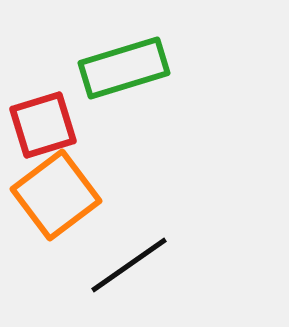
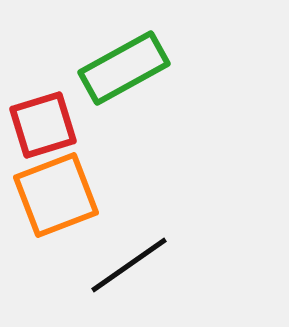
green rectangle: rotated 12 degrees counterclockwise
orange square: rotated 16 degrees clockwise
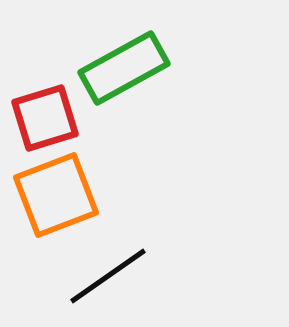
red square: moved 2 px right, 7 px up
black line: moved 21 px left, 11 px down
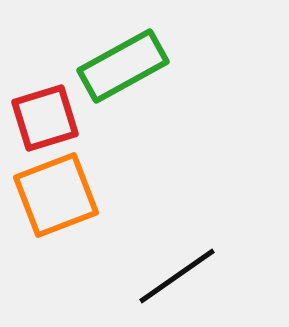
green rectangle: moved 1 px left, 2 px up
black line: moved 69 px right
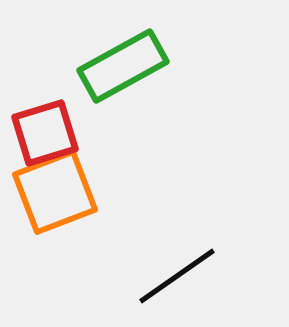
red square: moved 15 px down
orange square: moved 1 px left, 3 px up
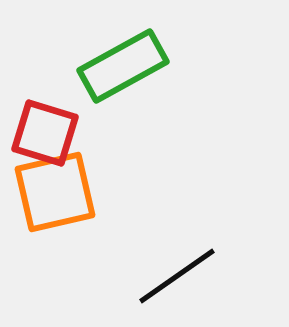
red square: rotated 34 degrees clockwise
orange square: rotated 8 degrees clockwise
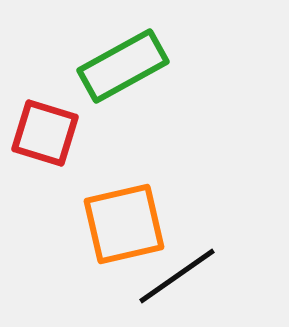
orange square: moved 69 px right, 32 px down
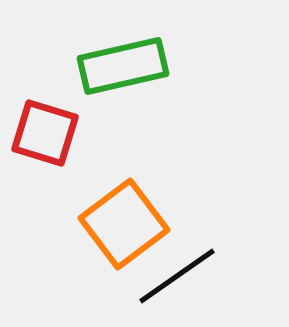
green rectangle: rotated 16 degrees clockwise
orange square: rotated 24 degrees counterclockwise
